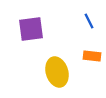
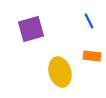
purple square: rotated 8 degrees counterclockwise
yellow ellipse: moved 3 px right
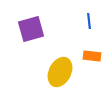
blue line: rotated 21 degrees clockwise
yellow ellipse: rotated 44 degrees clockwise
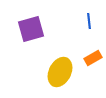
orange rectangle: moved 1 px right, 2 px down; rotated 36 degrees counterclockwise
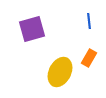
purple square: moved 1 px right
orange rectangle: moved 4 px left; rotated 30 degrees counterclockwise
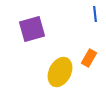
blue line: moved 6 px right, 7 px up
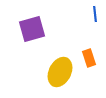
orange rectangle: rotated 48 degrees counterclockwise
